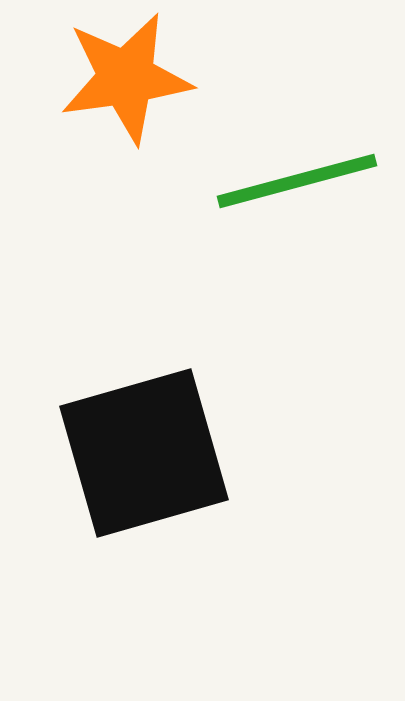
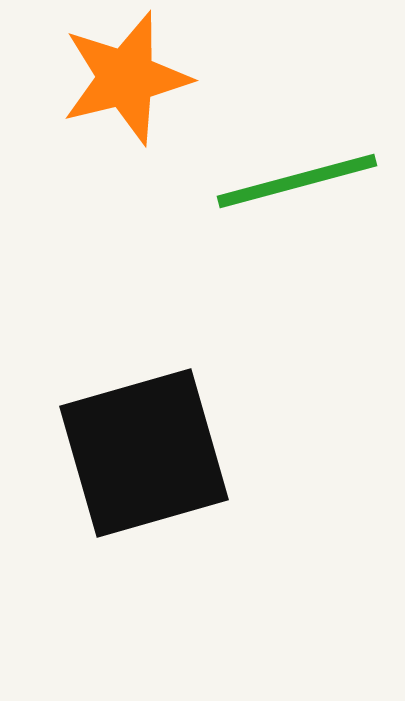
orange star: rotated 6 degrees counterclockwise
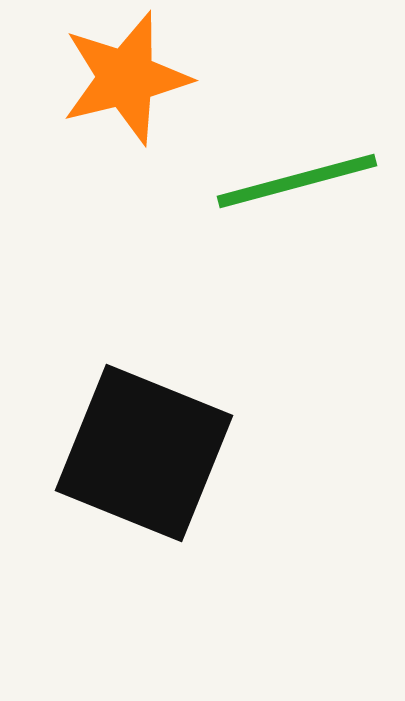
black square: rotated 38 degrees clockwise
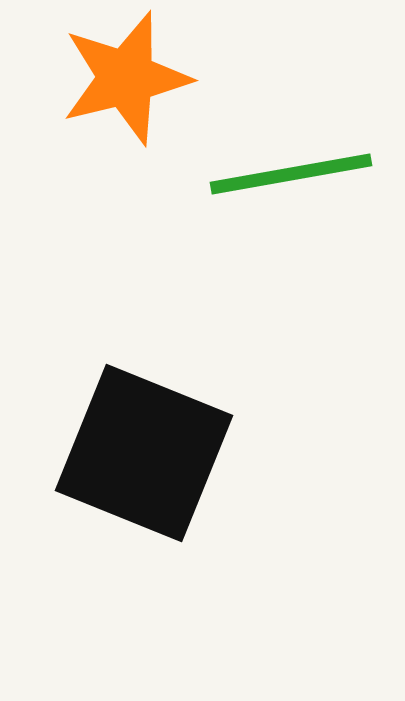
green line: moved 6 px left, 7 px up; rotated 5 degrees clockwise
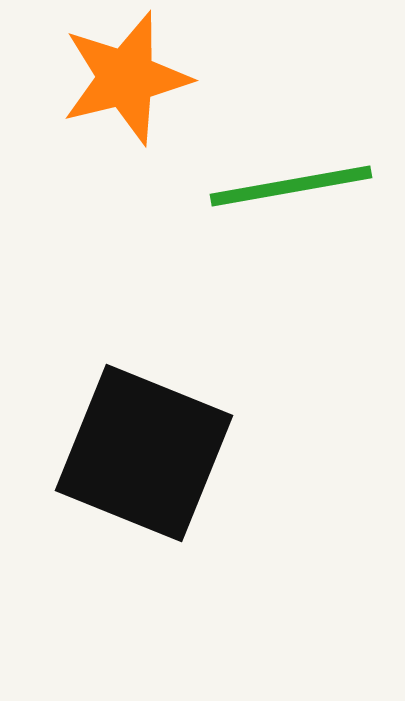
green line: moved 12 px down
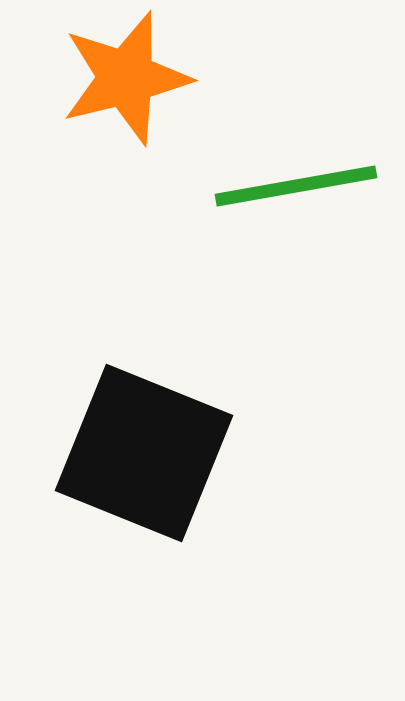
green line: moved 5 px right
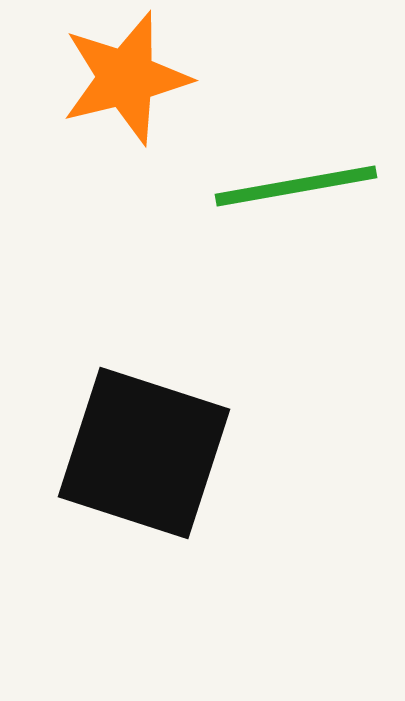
black square: rotated 4 degrees counterclockwise
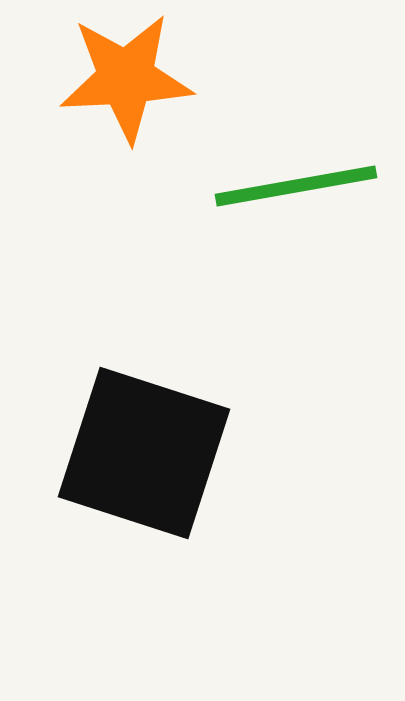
orange star: rotated 11 degrees clockwise
